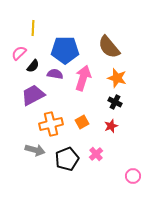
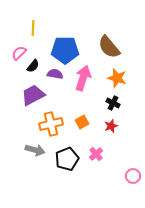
black cross: moved 2 px left, 1 px down
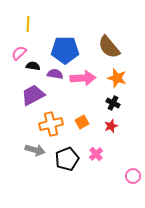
yellow line: moved 5 px left, 4 px up
black semicircle: rotated 120 degrees counterclockwise
pink arrow: rotated 70 degrees clockwise
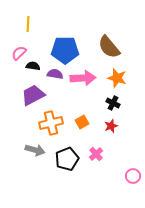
orange cross: moved 1 px up
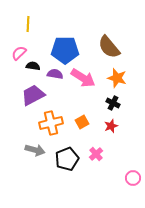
pink arrow: rotated 35 degrees clockwise
pink circle: moved 2 px down
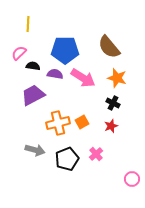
orange cross: moved 7 px right
pink circle: moved 1 px left, 1 px down
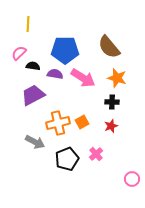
black cross: moved 1 px left, 1 px up; rotated 24 degrees counterclockwise
gray arrow: moved 8 px up; rotated 12 degrees clockwise
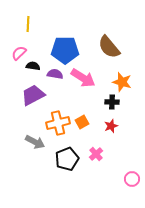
orange star: moved 5 px right, 4 px down
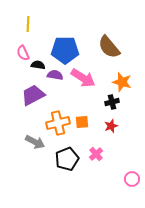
pink semicircle: moved 4 px right; rotated 70 degrees counterclockwise
black semicircle: moved 5 px right, 1 px up
purple semicircle: moved 1 px down
black cross: rotated 16 degrees counterclockwise
orange square: rotated 24 degrees clockwise
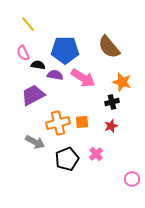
yellow line: rotated 42 degrees counterclockwise
